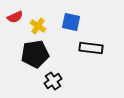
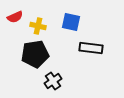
yellow cross: rotated 21 degrees counterclockwise
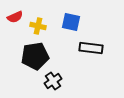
black pentagon: moved 2 px down
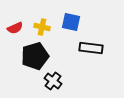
red semicircle: moved 11 px down
yellow cross: moved 4 px right, 1 px down
black pentagon: rotated 8 degrees counterclockwise
black cross: rotated 18 degrees counterclockwise
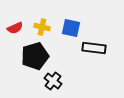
blue square: moved 6 px down
black rectangle: moved 3 px right
